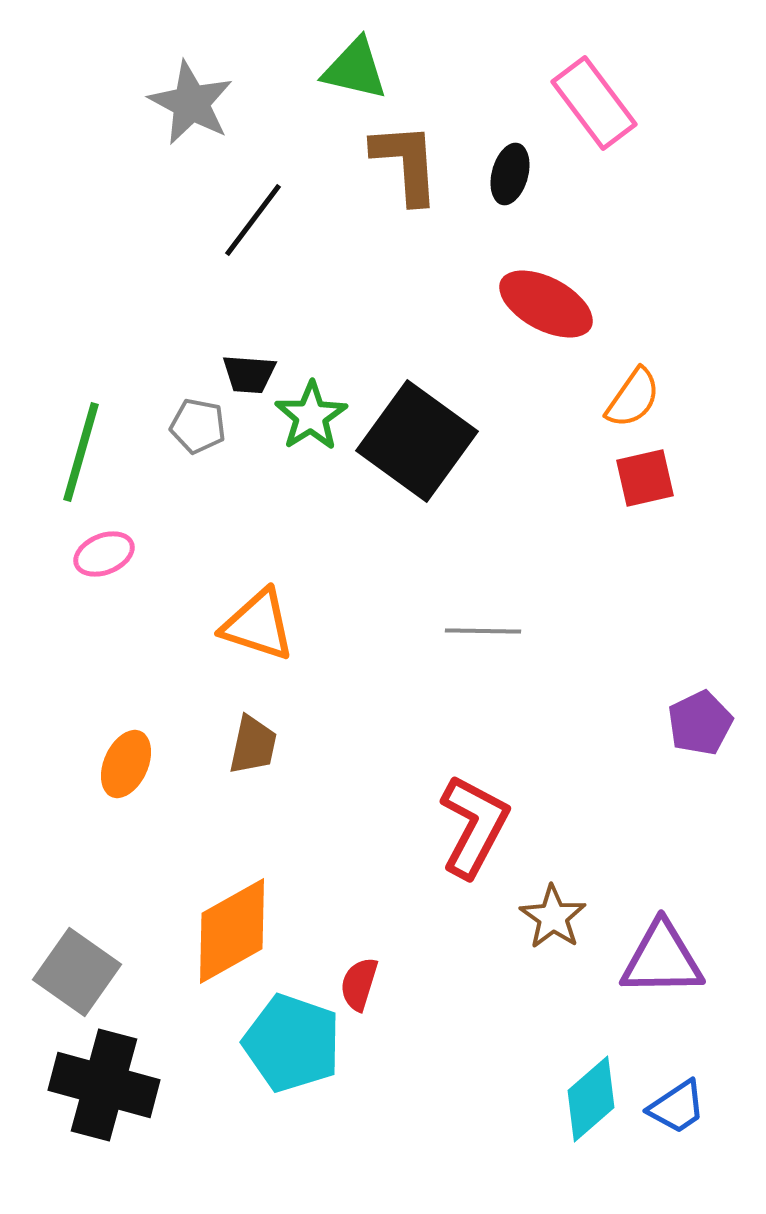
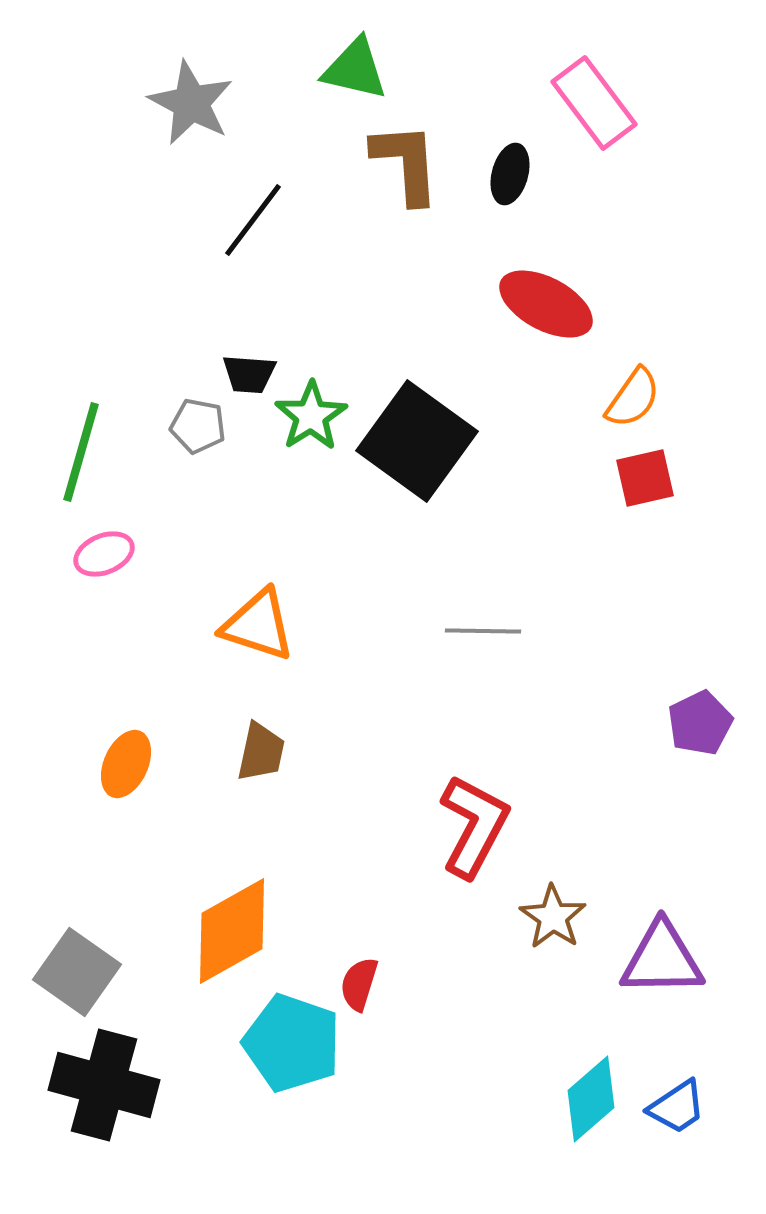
brown trapezoid: moved 8 px right, 7 px down
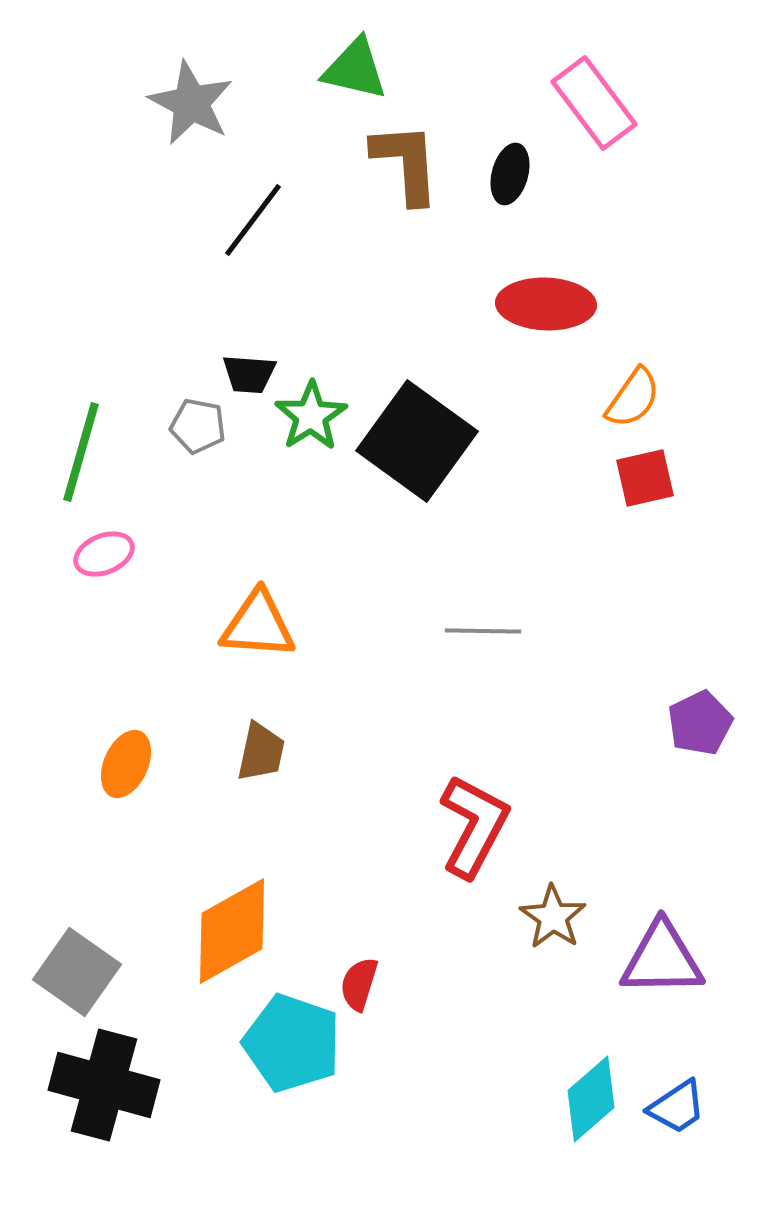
red ellipse: rotated 26 degrees counterclockwise
orange triangle: rotated 14 degrees counterclockwise
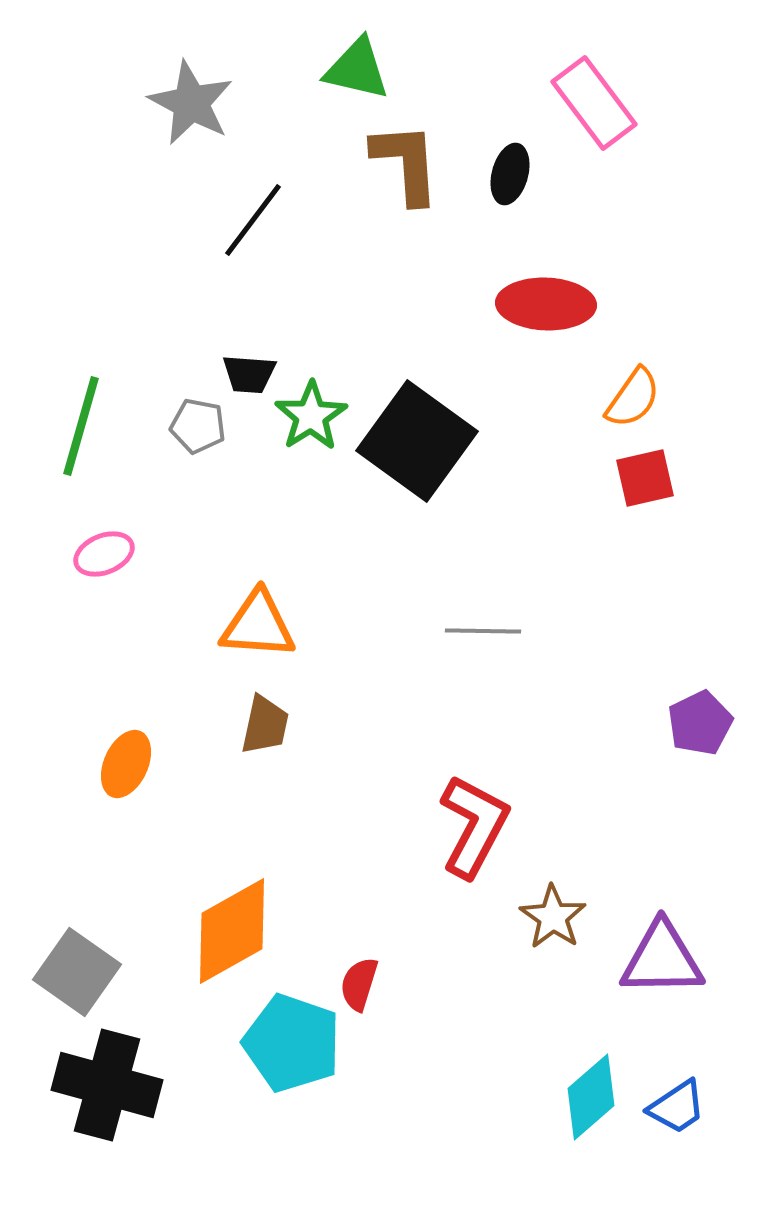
green triangle: moved 2 px right
green line: moved 26 px up
brown trapezoid: moved 4 px right, 27 px up
black cross: moved 3 px right
cyan diamond: moved 2 px up
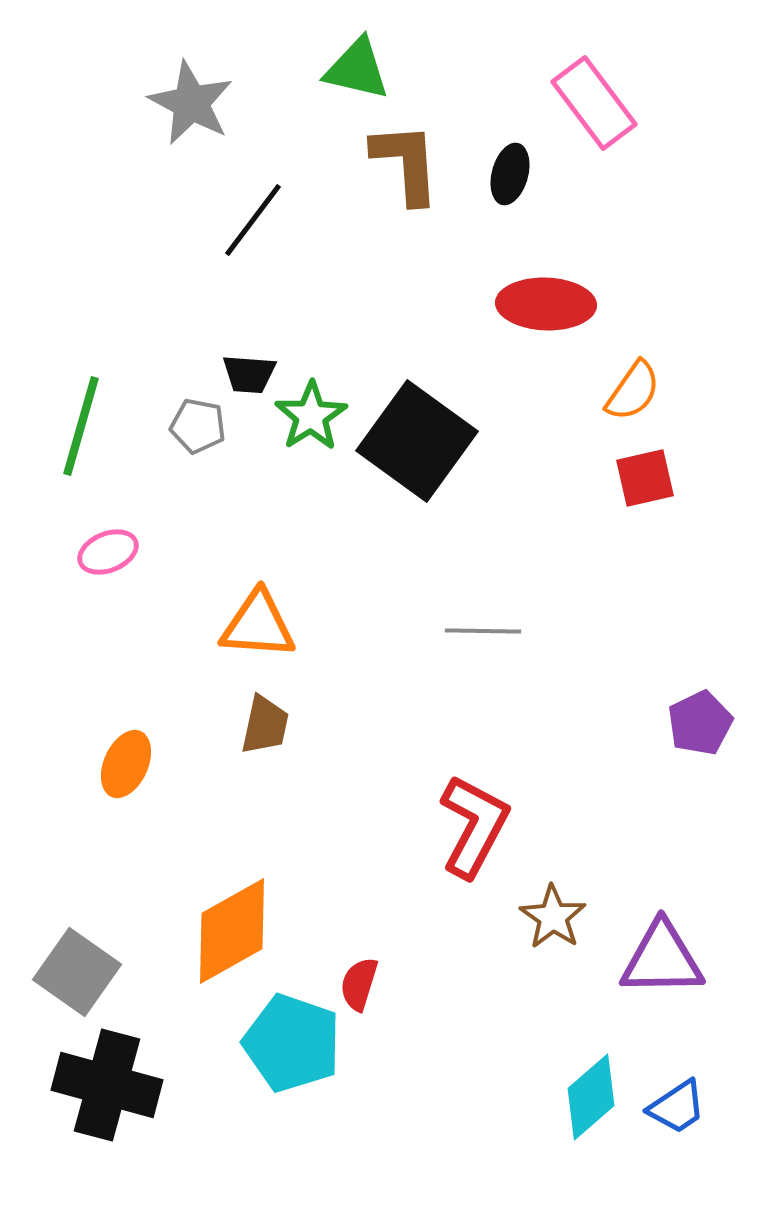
orange semicircle: moved 7 px up
pink ellipse: moved 4 px right, 2 px up
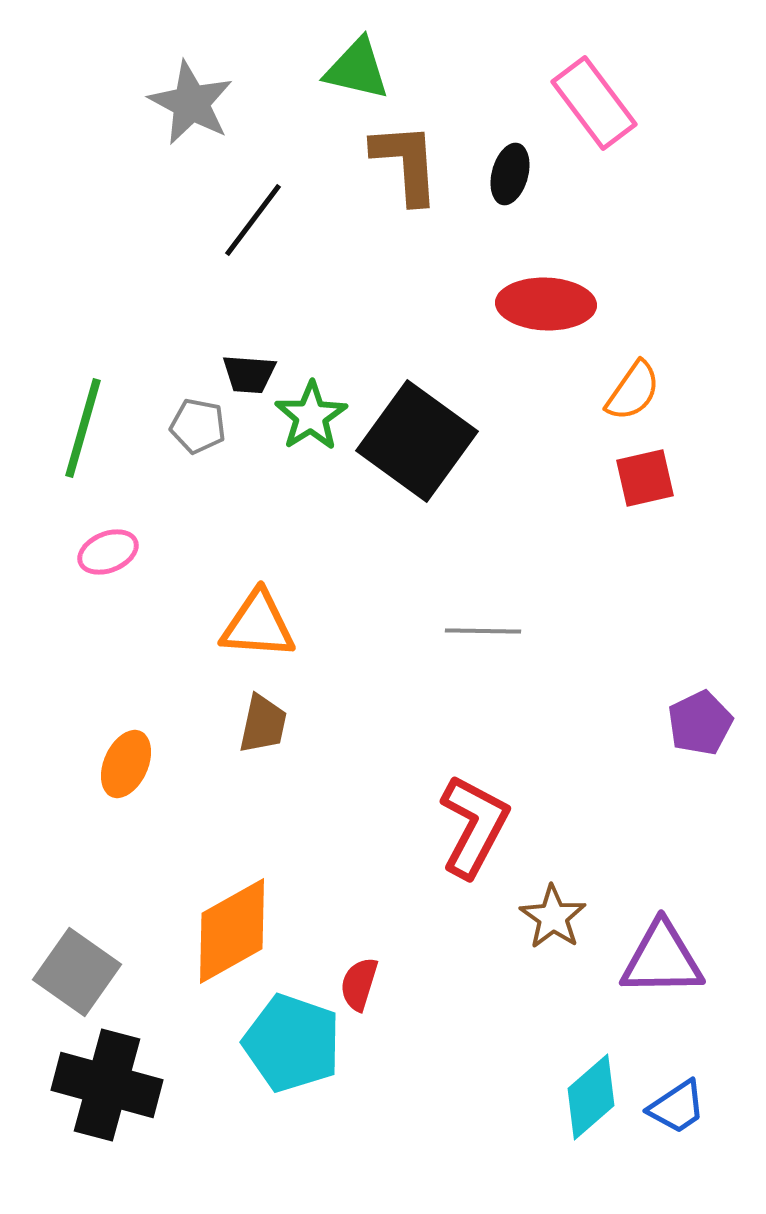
green line: moved 2 px right, 2 px down
brown trapezoid: moved 2 px left, 1 px up
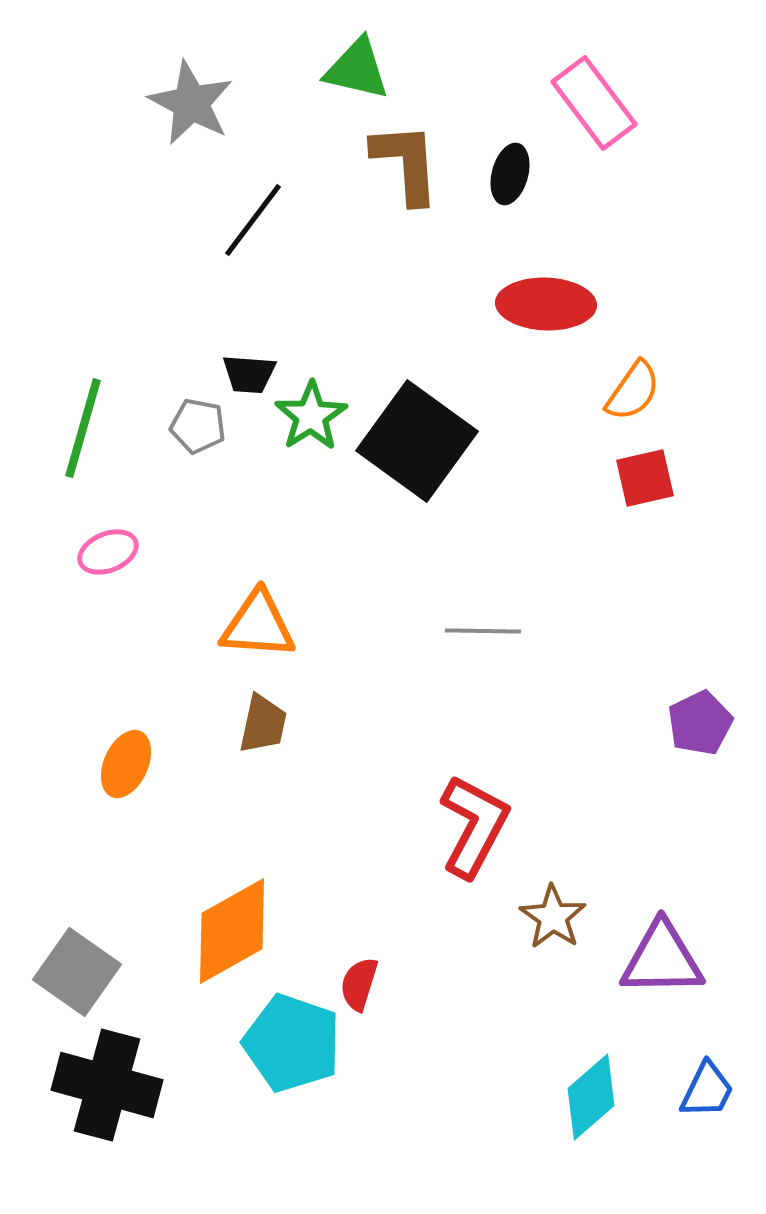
blue trapezoid: moved 30 px right, 17 px up; rotated 30 degrees counterclockwise
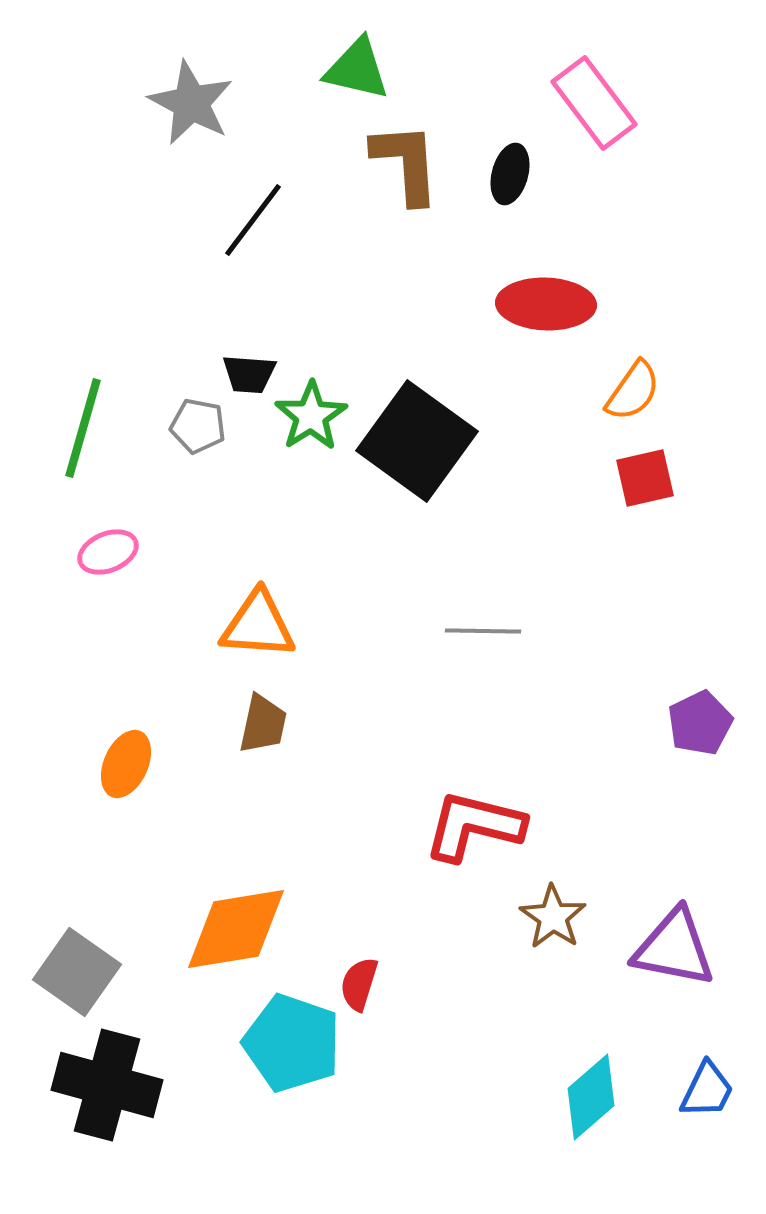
red L-shape: rotated 104 degrees counterclockwise
orange diamond: moved 4 px right, 2 px up; rotated 20 degrees clockwise
purple triangle: moved 12 px right, 11 px up; rotated 12 degrees clockwise
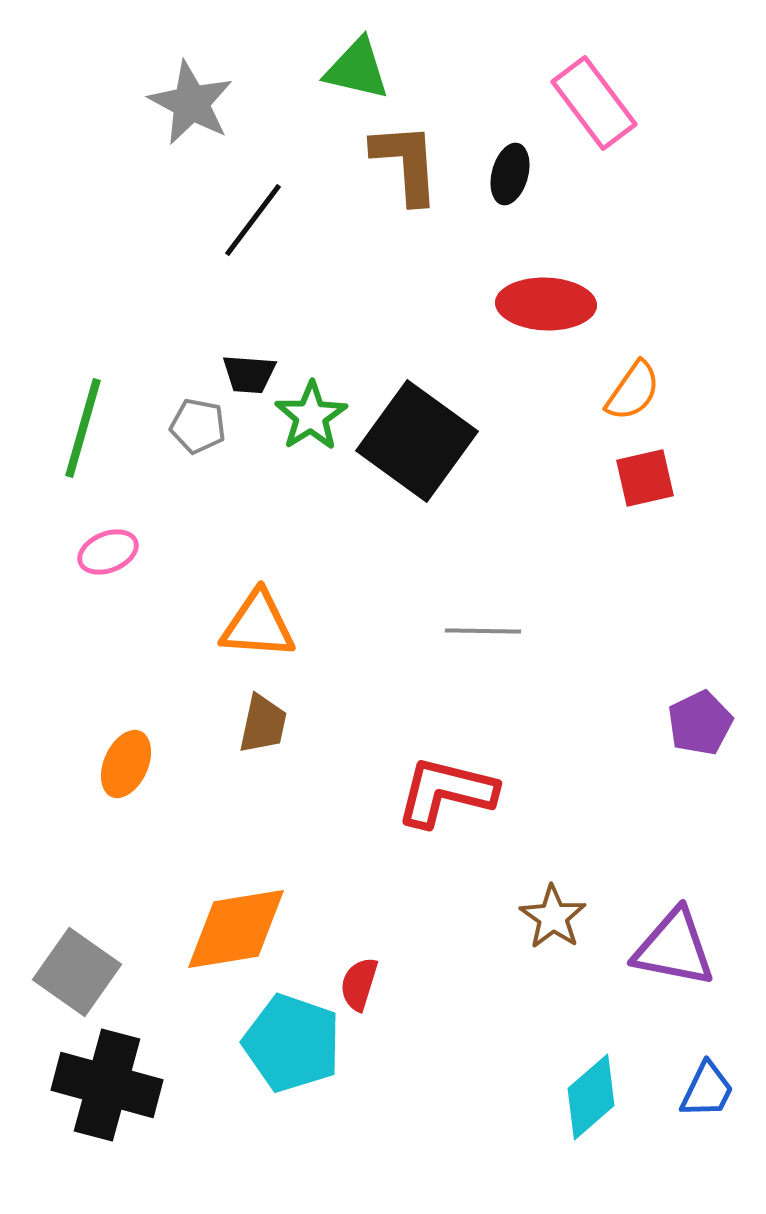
red L-shape: moved 28 px left, 34 px up
